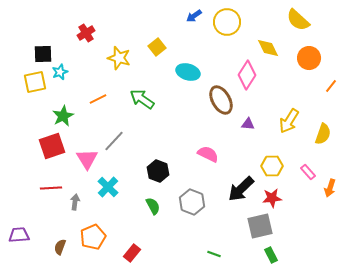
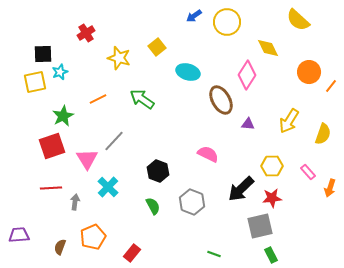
orange circle at (309, 58): moved 14 px down
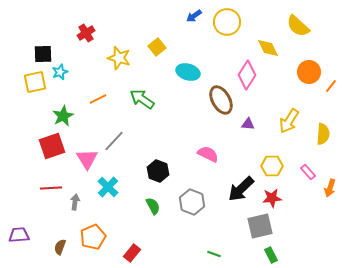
yellow semicircle at (298, 20): moved 6 px down
yellow semicircle at (323, 134): rotated 15 degrees counterclockwise
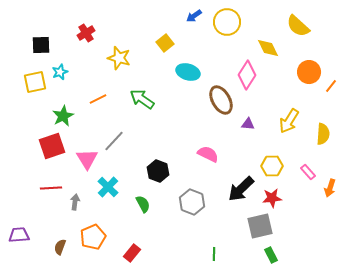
yellow square at (157, 47): moved 8 px right, 4 px up
black square at (43, 54): moved 2 px left, 9 px up
green semicircle at (153, 206): moved 10 px left, 2 px up
green line at (214, 254): rotated 72 degrees clockwise
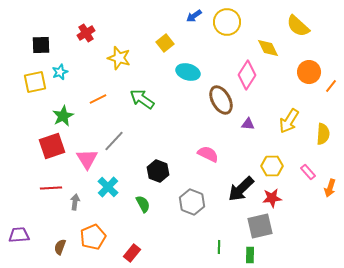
green line at (214, 254): moved 5 px right, 7 px up
green rectangle at (271, 255): moved 21 px left; rotated 28 degrees clockwise
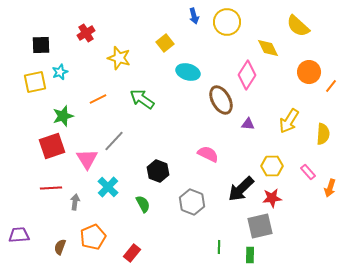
blue arrow at (194, 16): rotated 70 degrees counterclockwise
green star at (63, 116): rotated 10 degrees clockwise
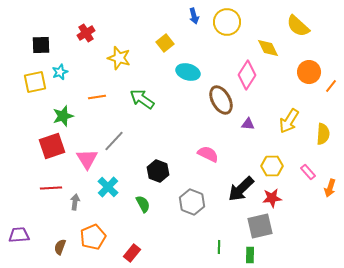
orange line at (98, 99): moved 1 px left, 2 px up; rotated 18 degrees clockwise
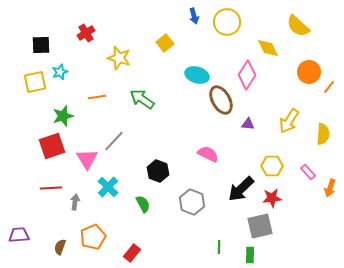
cyan ellipse at (188, 72): moved 9 px right, 3 px down
orange line at (331, 86): moved 2 px left, 1 px down
